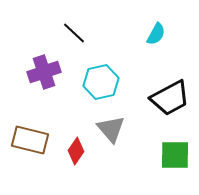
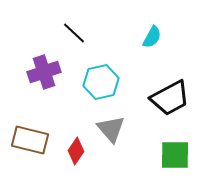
cyan semicircle: moved 4 px left, 3 px down
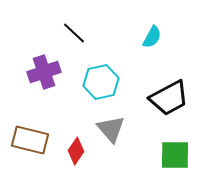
black trapezoid: moved 1 px left
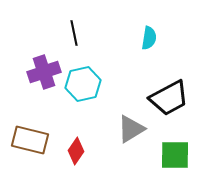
black line: rotated 35 degrees clockwise
cyan semicircle: moved 3 px left, 1 px down; rotated 20 degrees counterclockwise
cyan hexagon: moved 18 px left, 2 px down
gray triangle: moved 20 px right; rotated 40 degrees clockwise
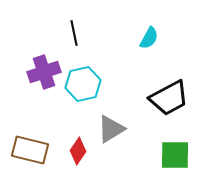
cyan semicircle: rotated 20 degrees clockwise
gray triangle: moved 20 px left
brown rectangle: moved 10 px down
red diamond: moved 2 px right
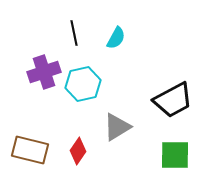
cyan semicircle: moved 33 px left
black trapezoid: moved 4 px right, 2 px down
gray triangle: moved 6 px right, 2 px up
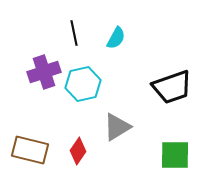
black trapezoid: moved 1 px left, 13 px up; rotated 9 degrees clockwise
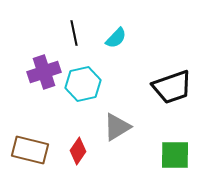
cyan semicircle: rotated 15 degrees clockwise
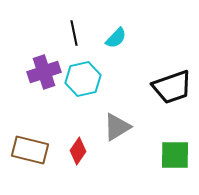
cyan hexagon: moved 5 px up
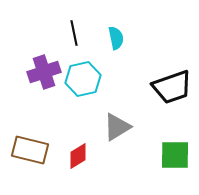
cyan semicircle: rotated 55 degrees counterclockwise
red diamond: moved 5 px down; rotated 24 degrees clockwise
